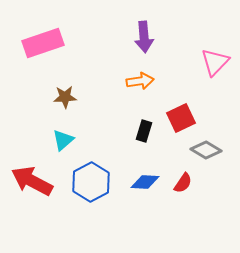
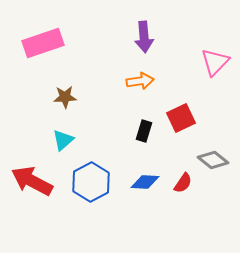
gray diamond: moved 7 px right, 10 px down; rotated 8 degrees clockwise
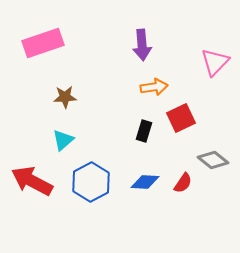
purple arrow: moved 2 px left, 8 px down
orange arrow: moved 14 px right, 6 px down
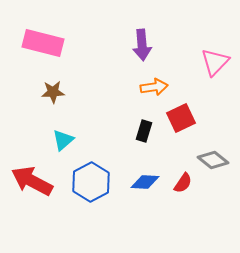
pink rectangle: rotated 33 degrees clockwise
brown star: moved 12 px left, 5 px up
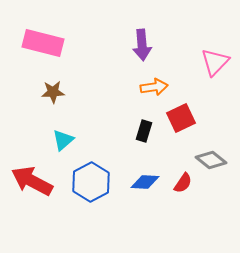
gray diamond: moved 2 px left
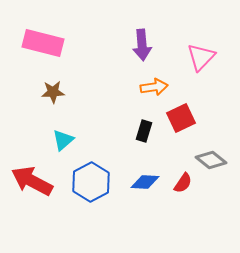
pink triangle: moved 14 px left, 5 px up
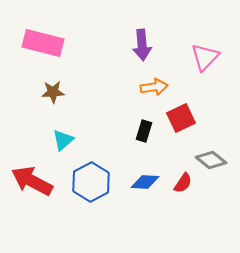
pink triangle: moved 4 px right
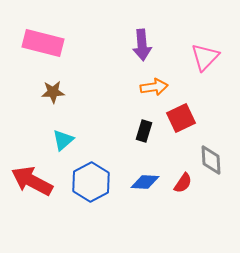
gray diamond: rotated 48 degrees clockwise
